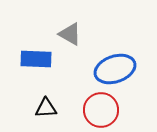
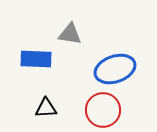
gray triangle: rotated 20 degrees counterclockwise
red circle: moved 2 px right
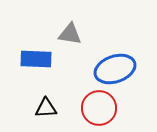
red circle: moved 4 px left, 2 px up
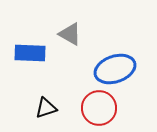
gray triangle: rotated 20 degrees clockwise
blue rectangle: moved 6 px left, 6 px up
black triangle: rotated 15 degrees counterclockwise
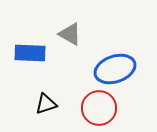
black triangle: moved 4 px up
